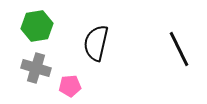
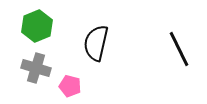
green hexagon: rotated 12 degrees counterclockwise
pink pentagon: rotated 20 degrees clockwise
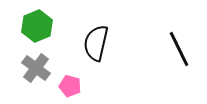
gray cross: rotated 20 degrees clockwise
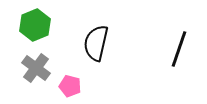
green hexagon: moved 2 px left, 1 px up
black line: rotated 45 degrees clockwise
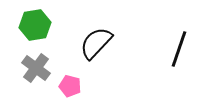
green hexagon: rotated 12 degrees clockwise
black semicircle: rotated 30 degrees clockwise
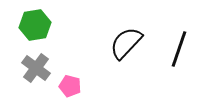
black semicircle: moved 30 px right
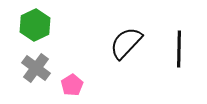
green hexagon: rotated 16 degrees counterclockwise
black line: rotated 18 degrees counterclockwise
pink pentagon: moved 2 px right, 1 px up; rotated 25 degrees clockwise
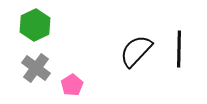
black semicircle: moved 10 px right, 8 px down
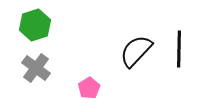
green hexagon: rotated 8 degrees clockwise
pink pentagon: moved 17 px right, 3 px down
